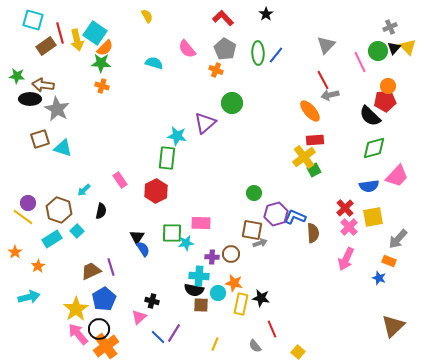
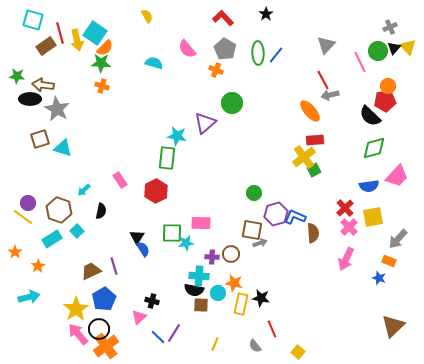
purple line at (111, 267): moved 3 px right, 1 px up
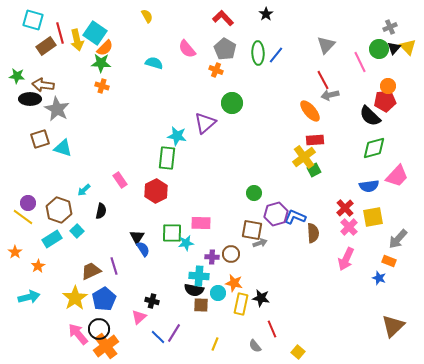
green circle at (378, 51): moved 1 px right, 2 px up
yellow star at (76, 309): moved 1 px left, 11 px up
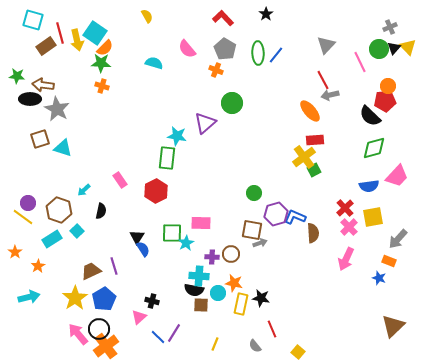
cyan star at (186, 243): rotated 21 degrees counterclockwise
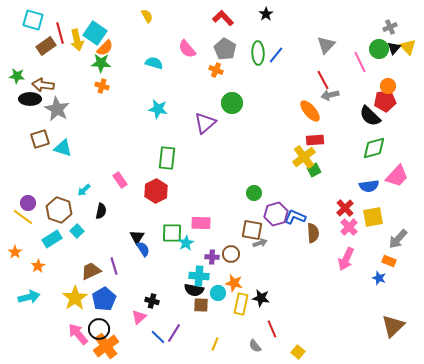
cyan star at (177, 136): moved 19 px left, 27 px up
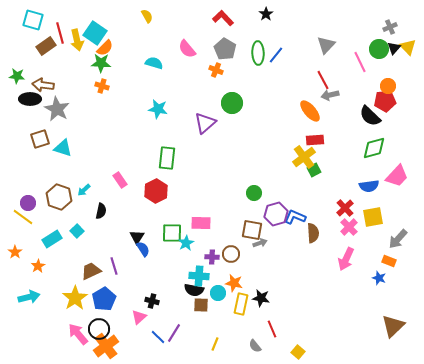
brown hexagon at (59, 210): moved 13 px up
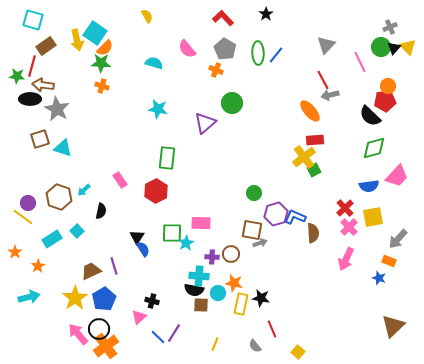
red line at (60, 33): moved 28 px left, 33 px down; rotated 30 degrees clockwise
green circle at (379, 49): moved 2 px right, 2 px up
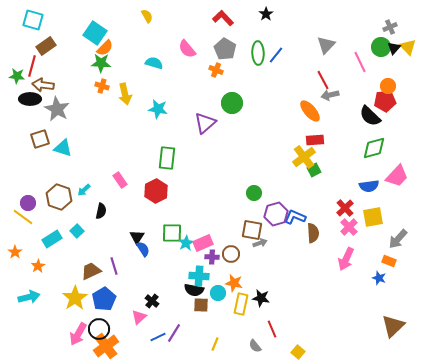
yellow arrow at (77, 40): moved 48 px right, 54 px down
pink rectangle at (201, 223): moved 2 px right, 20 px down; rotated 24 degrees counterclockwise
black cross at (152, 301): rotated 24 degrees clockwise
pink arrow at (78, 334): rotated 110 degrees counterclockwise
blue line at (158, 337): rotated 70 degrees counterclockwise
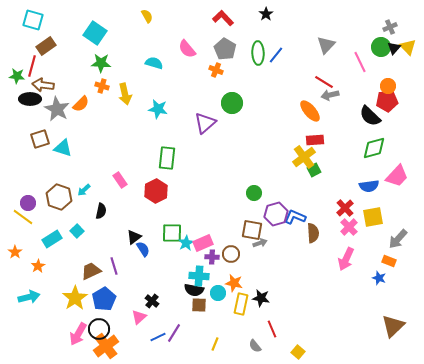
orange semicircle at (105, 48): moved 24 px left, 56 px down
red line at (323, 80): moved 1 px right, 2 px down; rotated 30 degrees counterclockwise
red pentagon at (385, 101): moved 2 px right
black triangle at (137, 237): moved 3 px left; rotated 21 degrees clockwise
brown square at (201, 305): moved 2 px left
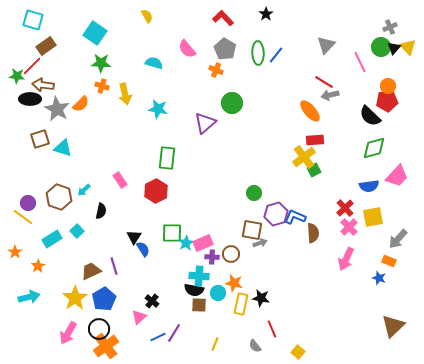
red line at (32, 66): rotated 30 degrees clockwise
black triangle at (134, 237): rotated 21 degrees counterclockwise
pink arrow at (78, 334): moved 10 px left, 1 px up
